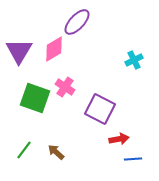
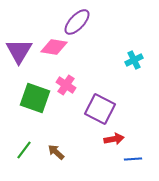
pink diamond: moved 2 px up; rotated 40 degrees clockwise
pink cross: moved 1 px right, 2 px up
red arrow: moved 5 px left
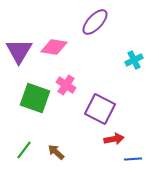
purple ellipse: moved 18 px right
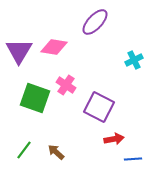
purple square: moved 1 px left, 2 px up
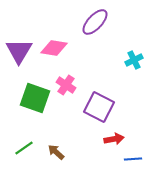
pink diamond: moved 1 px down
green line: moved 2 px up; rotated 18 degrees clockwise
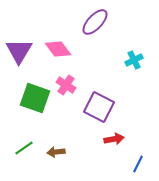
pink diamond: moved 4 px right, 1 px down; rotated 44 degrees clockwise
brown arrow: rotated 48 degrees counterclockwise
blue line: moved 5 px right, 5 px down; rotated 60 degrees counterclockwise
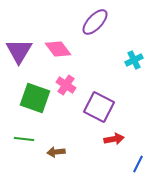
green line: moved 9 px up; rotated 42 degrees clockwise
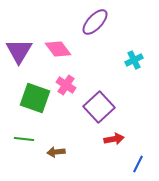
purple square: rotated 20 degrees clockwise
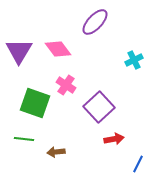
green square: moved 5 px down
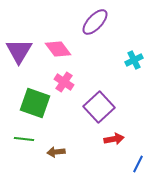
pink cross: moved 2 px left, 3 px up
